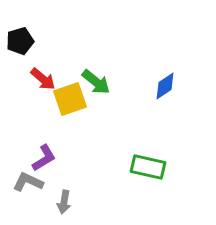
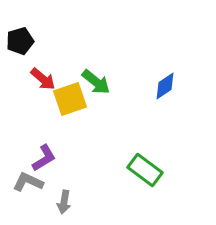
green rectangle: moved 3 px left, 3 px down; rotated 24 degrees clockwise
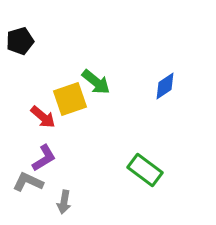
red arrow: moved 38 px down
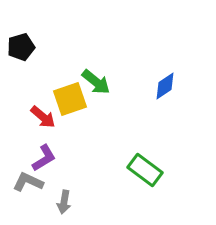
black pentagon: moved 1 px right, 6 px down
